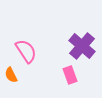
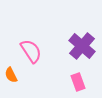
pink semicircle: moved 5 px right
pink rectangle: moved 8 px right, 7 px down
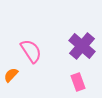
orange semicircle: rotated 70 degrees clockwise
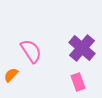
purple cross: moved 2 px down
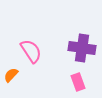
purple cross: rotated 32 degrees counterclockwise
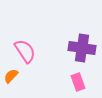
pink semicircle: moved 6 px left
orange semicircle: moved 1 px down
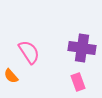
pink semicircle: moved 4 px right, 1 px down
orange semicircle: rotated 84 degrees counterclockwise
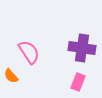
pink rectangle: rotated 42 degrees clockwise
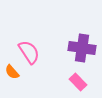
orange semicircle: moved 1 px right, 4 px up
pink rectangle: rotated 66 degrees counterclockwise
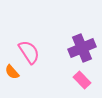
purple cross: rotated 32 degrees counterclockwise
pink rectangle: moved 4 px right, 2 px up
